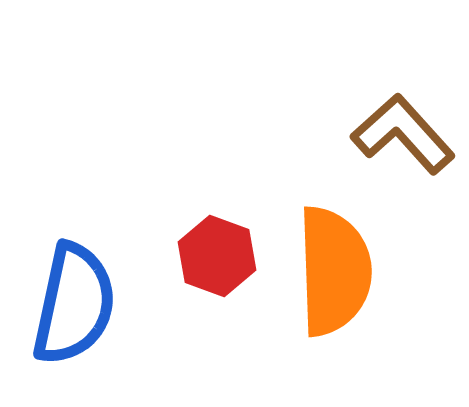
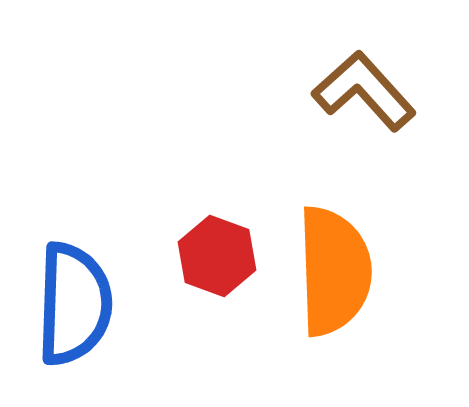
brown L-shape: moved 39 px left, 43 px up
blue semicircle: rotated 10 degrees counterclockwise
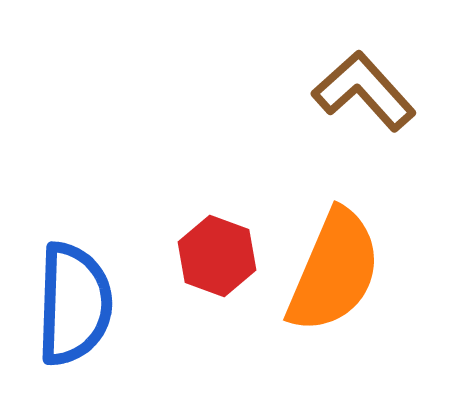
orange semicircle: rotated 25 degrees clockwise
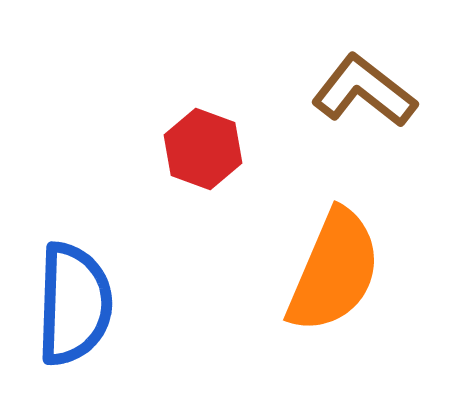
brown L-shape: rotated 10 degrees counterclockwise
red hexagon: moved 14 px left, 107 px up
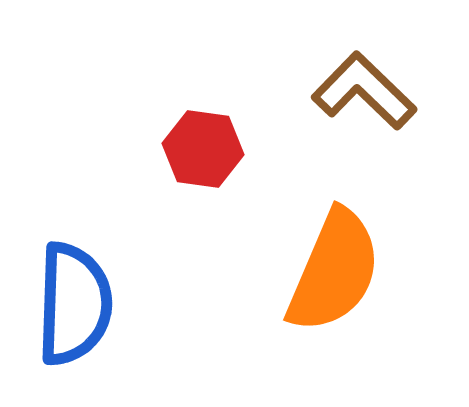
brown L-shape: rotated 6 degrees clockwise
red hexagon: rotated 12 degrees counterclockwise
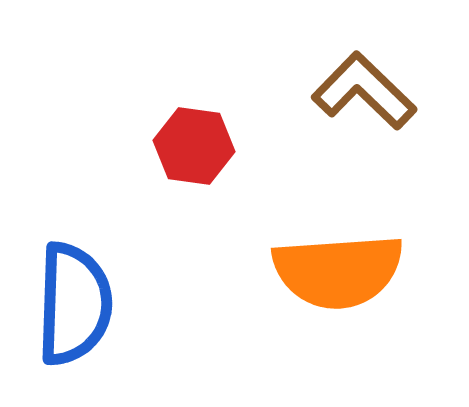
red hexagon: moved 9 px left, 3 px up
orange semicircle: moved 4 px right; rotated 63 degrees clockwise
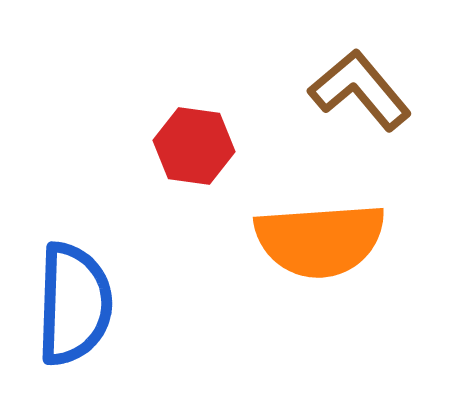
brown L-shape: moved 4 px left, 1 px up; rotated 6 degrees clockwise
orange semicircle: moved 18 px left, 31 px up
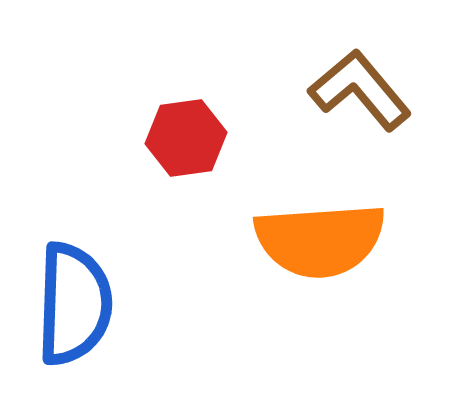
red hexagon: moved 8 px left, 8 px up; rotated 16 degrees counterclockwise
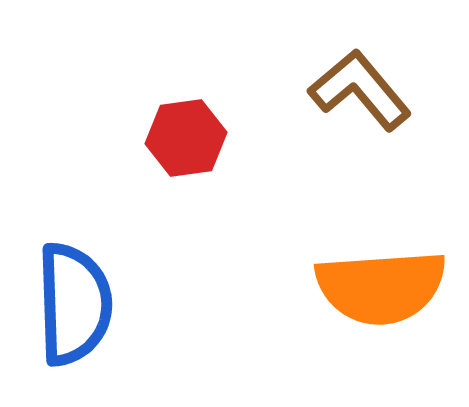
orange semicircle: moved 61 px right, 47 px down
blue semicircle: rotated 4 degrees counterclockwise
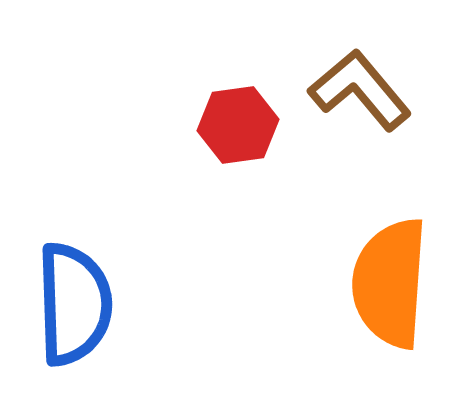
red hexagon: moved 52 px right, 13 px up
orange semicircle: moved 9 px right, 4 px up; rotated 98 degrees clockwise
